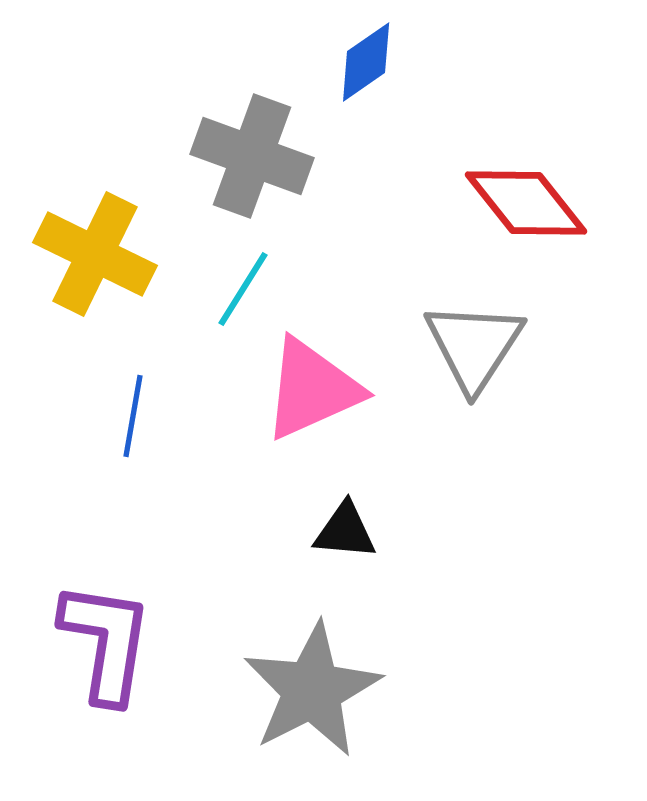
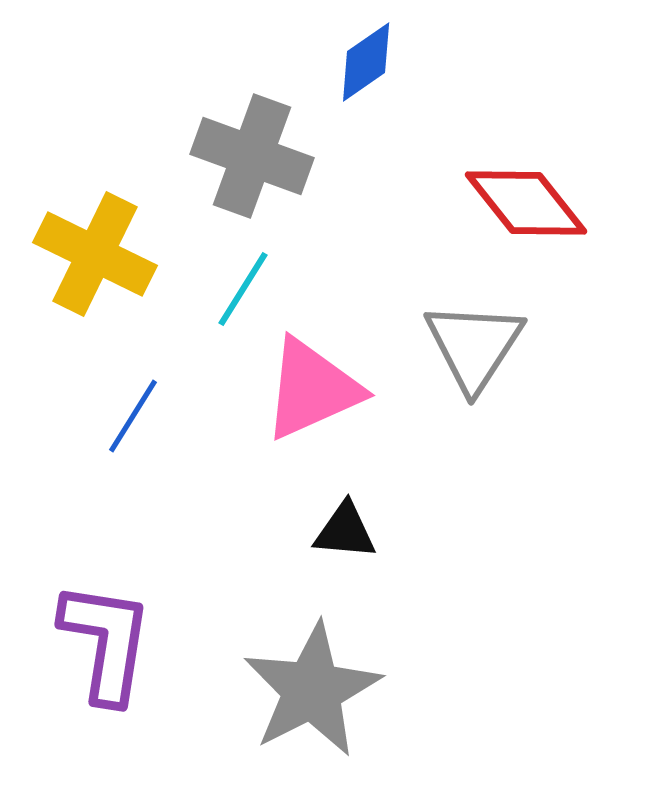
blue line: rotated 22 degrees clockwise
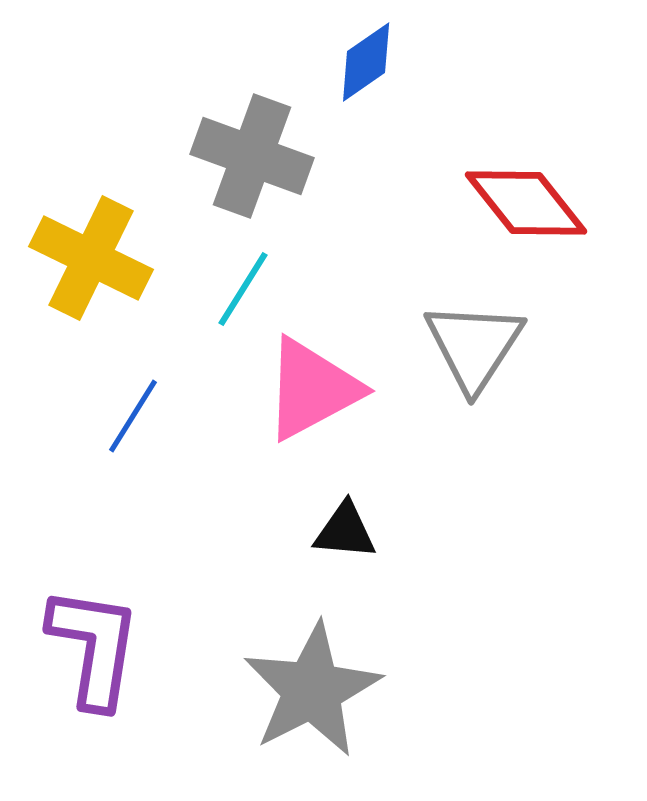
yellow cross: moved 4 px left, 4 px down
pink triangle: rotated 4 degrees counterclockwise
purple L-shape: moved 12 px left, 5 px down
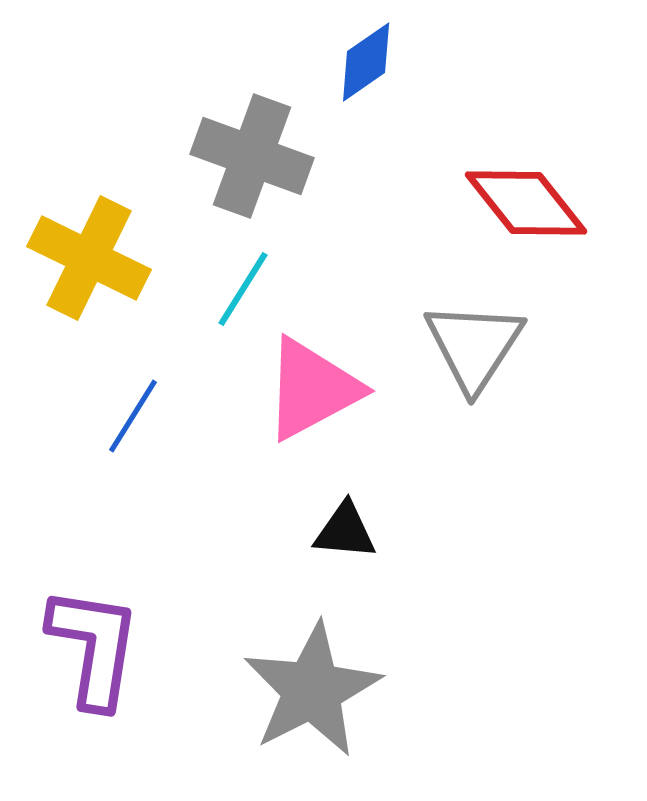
yellow cross: moved 2 px left
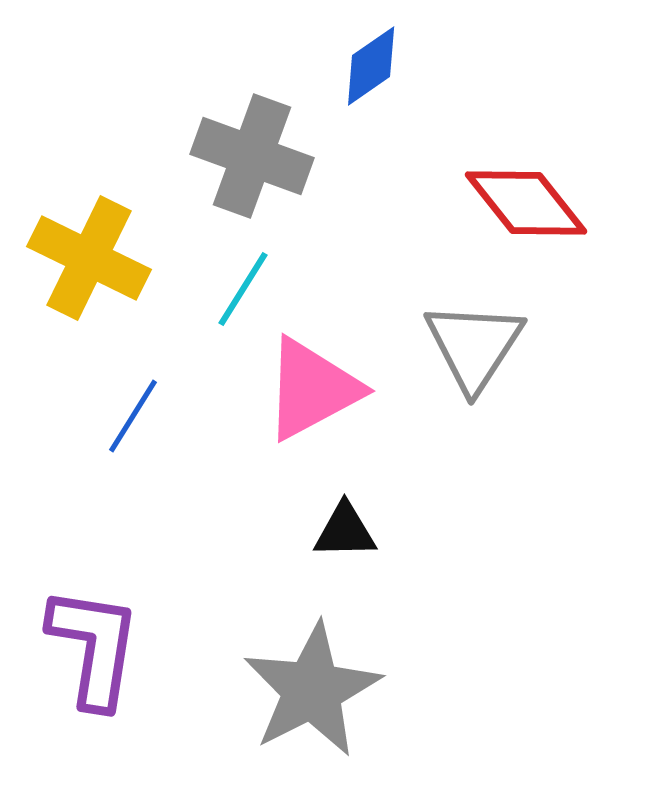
blue diamond: moved 5 px right, 4 px down
black triangle: rotated 6 degrees counterclockwise
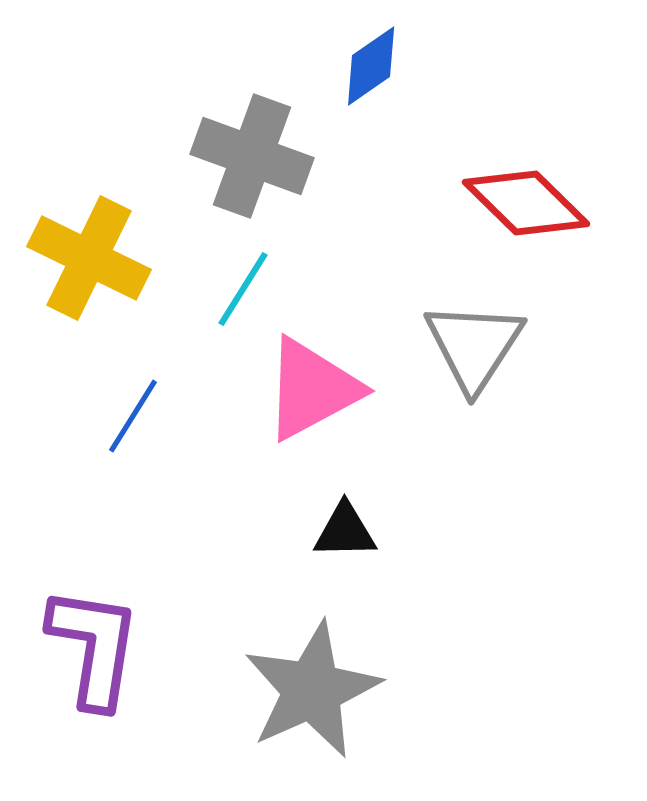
red diamond: rotated 7 degrees counterclockwise
gray star: rotated 3 degrees clockwise
